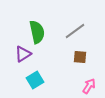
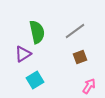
brown square: rotated 24 degrees counterclockwise
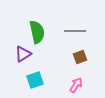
gray line: rotated 35 degrees clockwise
cyan square: rotated 12 degrees clockwise
pink arrow: moved 13 px left, 1 px up
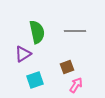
brown square: moved 13 px left, 10 px down
